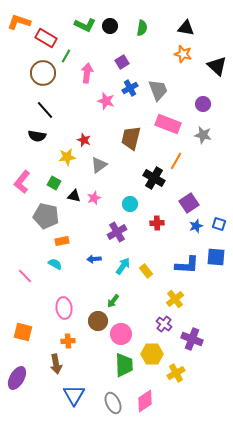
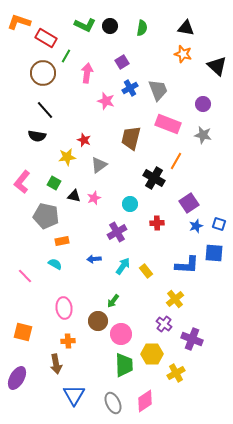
blue square at (216, 257): moved 2 px left, 4 px up
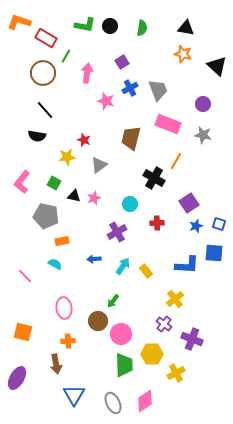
green L-shape at (85, 25): rotated 15 degrees counterclockwise
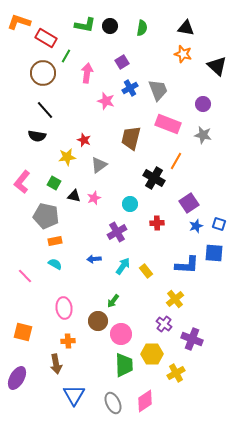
orange rectangle at (62, 241): moved 7 px left
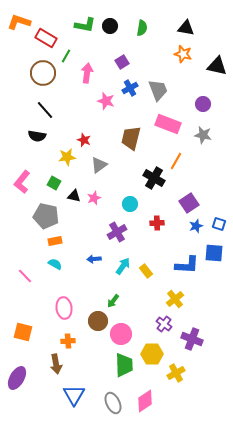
black triangle at (217, 66): rotated 30 degrees counterclockwise
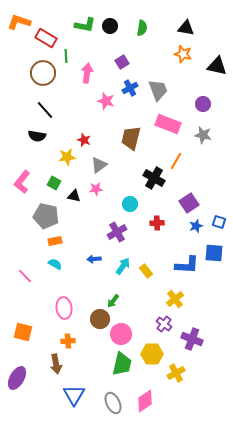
green line at (66, 56): rotated 32 degrees counterclockwise
pink star at (94, 198): moved 2 px right, 9 px up; rotated 16 degrees clockwise
blue square at (219, 224): moved 2 px up
brown circle at (98, 321): moved 2 px right, 2 px up
green trapezoid at (124, 365): moved 2 px left, 1 px up; rotated 15 degrees clockwise
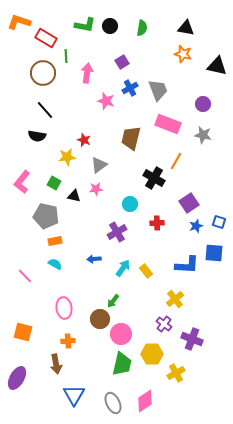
cyan arrow at (123, 266): moved 2 px down
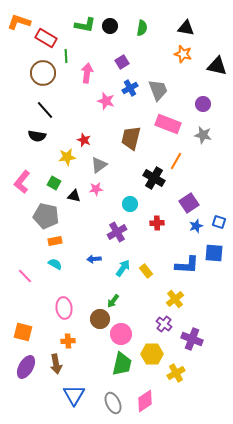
purple ellipse at (17, 378): moved 9 px right, 11 px up
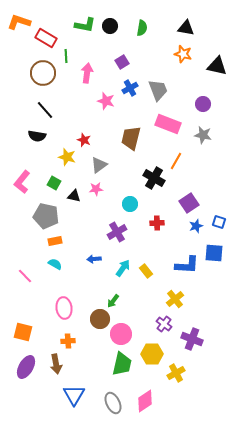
yellow star at (67, 157): rotated 24 degrees clockwise
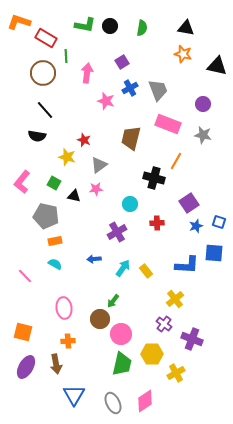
black cross at (154, 178): rotated 15 degrees counterclockwise
